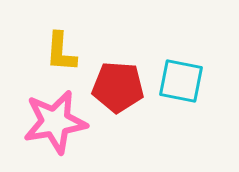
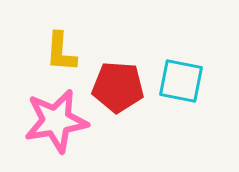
pink star: moved 1 px right, 1 px up
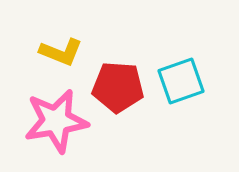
yellow L-shape: rotated 72 degrees counterclockwise
cyan square: rotated 30 degrees counterclockwise
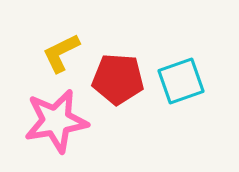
yellow L-shape: moved 1 px down; rotated 132 degrees clockwise
red pentagon: moved 8 px up
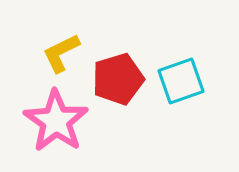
red pentagon: rotated 21 degrees counterclockwise
pink star: rotated 28 degrees counterclockwise
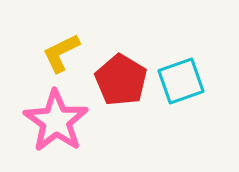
red pentagon: moved 3 px right, 1 px down; rotated 24 degrees counterclockwise
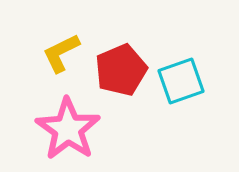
red pentagon: moved 10 px up; rotated 18 degrees clockwise
pink star: moved 12 px right, 8 px down
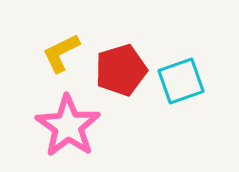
red pentagon: rotated 6 degrees clockwise
pink star: moved 3 px up
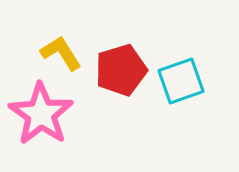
yellow L-shape: rotated 84 degrees clockwise
pink star: moved 27 px left, 12 px up
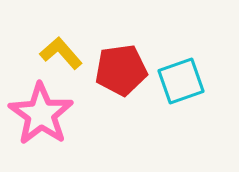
yellow L-shape: rotated 9 degrees counterclockwise
red pentagon: rotated 9 degrees clockwise
